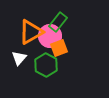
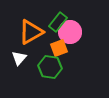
pink circle: moved 20 px right, 4 px up
green hexagon: moved 4 px right, 2 px down; rotated 20 degrees counterclockwise
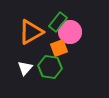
white triangle: moved 6 px right, 10 px down
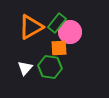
green rectangle: moved 1 px left, 1 px down
orange triangle: moved 5 px up
orange square: rotated 18 degrees clockwise
